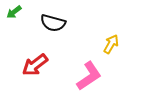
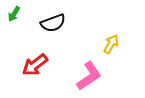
green arrow: moved 2 px down; rotated 21 degrees counterclockwise
black semicircle: rotated 35 degrees counterclockwise
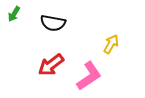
black semicircle: rotated 30 degrees clockwise
red arrow: moved 16 px right
